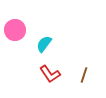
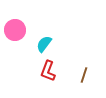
red L-shape: moved 2 px left, 3 px up; rotated 55 degrees clockwise
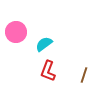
pink circle: moved 1 px right, 2 px down
cyan semicircle: rotated 18 degrees clockwise
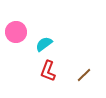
brown line: rotated 28 degrees clockwise
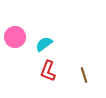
pink circle: moved 1 px left, 5 px down
brown line: rotated 63 degrees counterclockwise
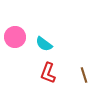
cyan semicircle: rotated 108 degrees counterclockwise
red L-shape: moved 2 px down
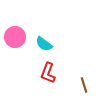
brown line: moved 10 px down
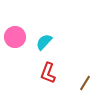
cyan semicircle: moved 2 px up; rotated 96 degrees clockwise
brown line: moved 1 px right, 2 px up; rotated 49 degrees clockwise
